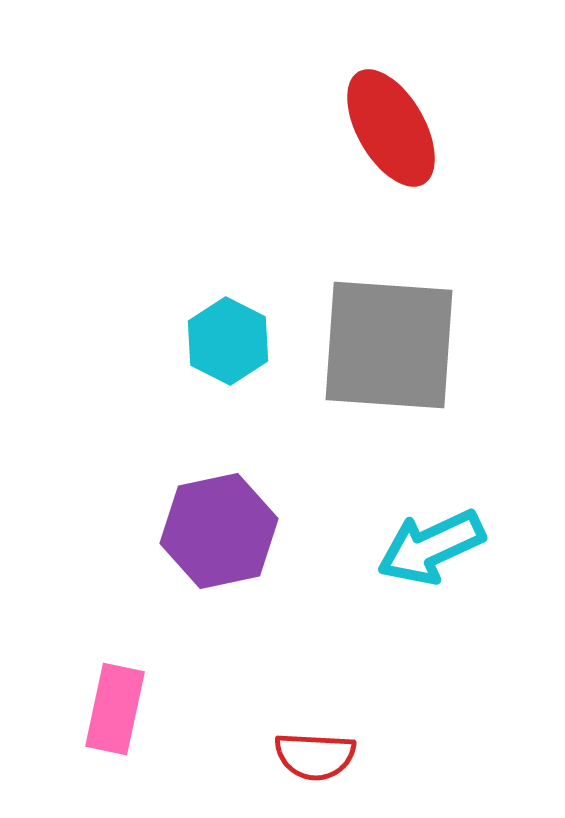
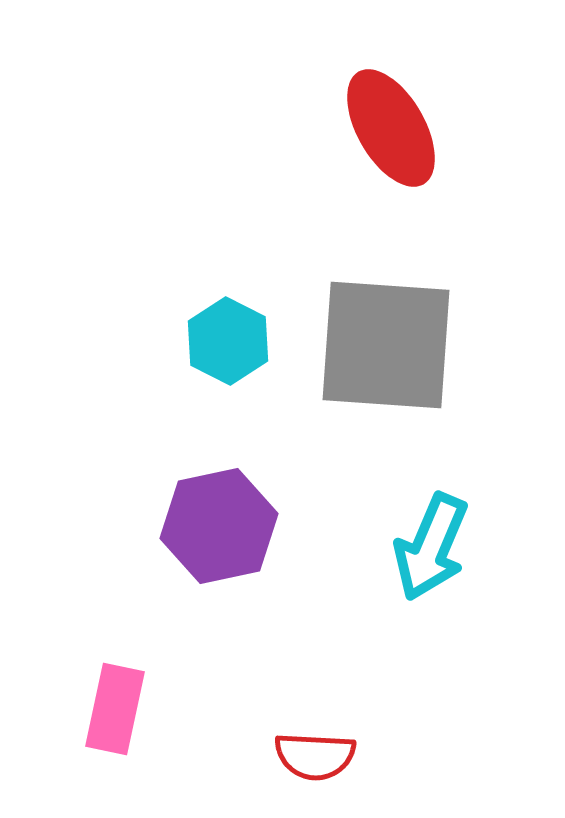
gray square: moved 3 px left
purple hexagon: moved 5 px up
cyan arrow: rotated 42 degrees counterclockwise
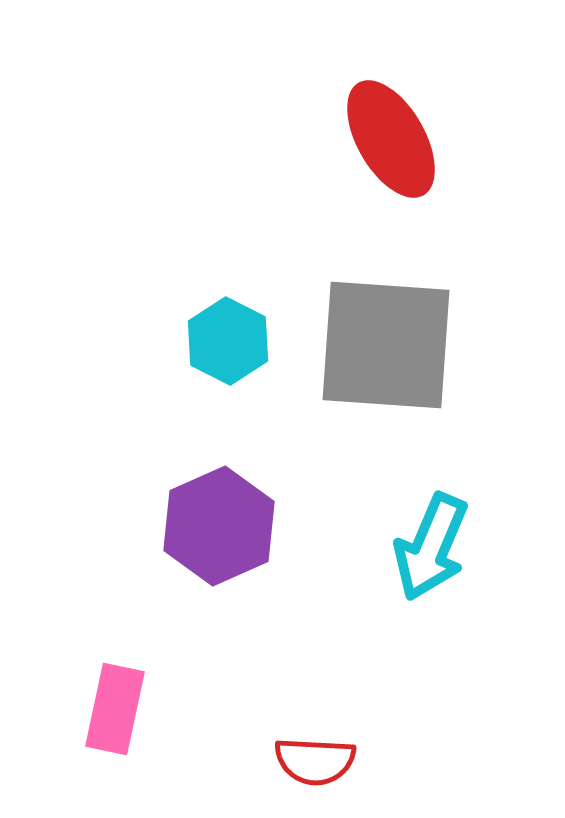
red ellipse: moved 11 px down
purple hexagon: rotated 12 degrees counterclockwise
red semicircle: moved 5 px down
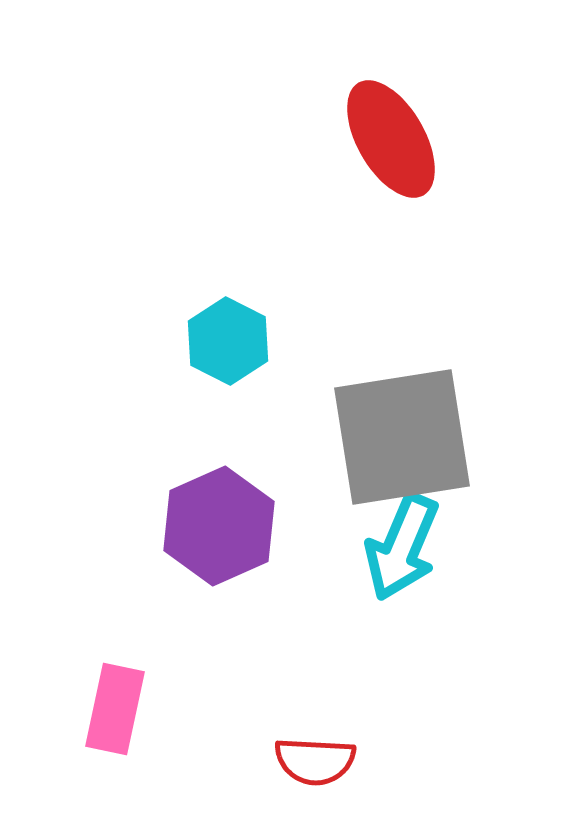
gray square: moved 16 px right, 92 px down; rotated 13 degrees counterclockwise
cyan arrow: moved 29 px left
